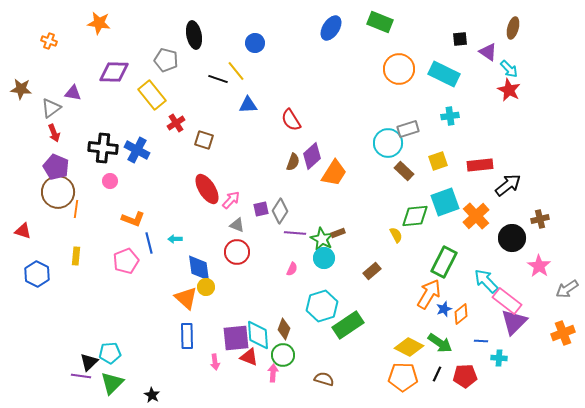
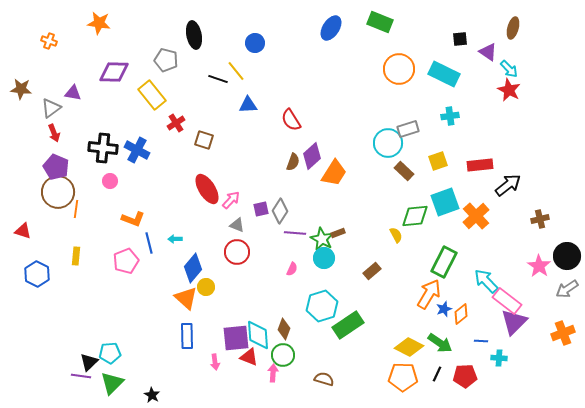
black circle at (512, 238): moved 55 px right, 18 px down
blue diamond at (199, 268): moved 6 px left; rotated 48 degrees clockwise
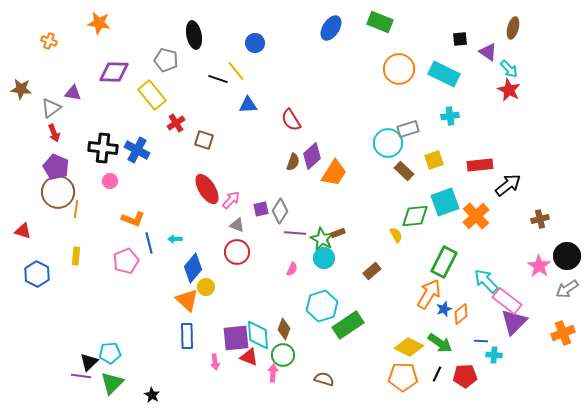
yellow square at (438, 161): moved 4 px left, 1 px up
orange triangle at (186, 298): moved 1 px right, 2 px down
cyan cross at (499, 358): moved 5 px left, 3 px up
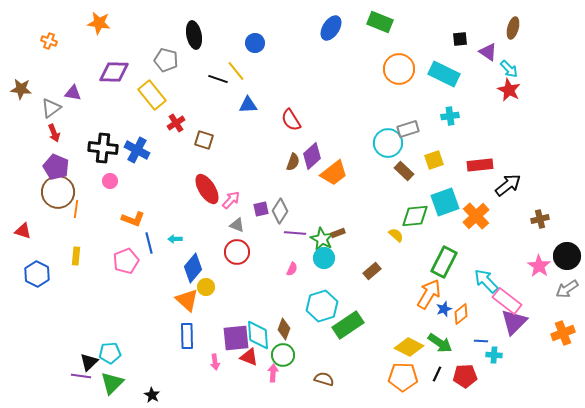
orange trapezoid at (334, 173): rotated 20 degrees clockwise
yellow semicircle at (396, 235): rotated 21 degrees counterclockwise
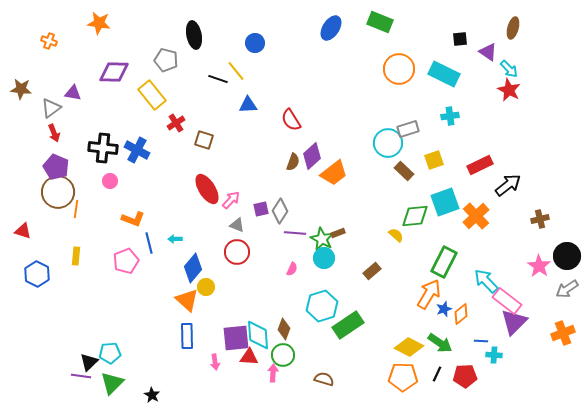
red rectangle at (480, 165): rotated 20 degrees counterclockwise
red triangle at (249, 357): rotated 18 degrees counterclockwise
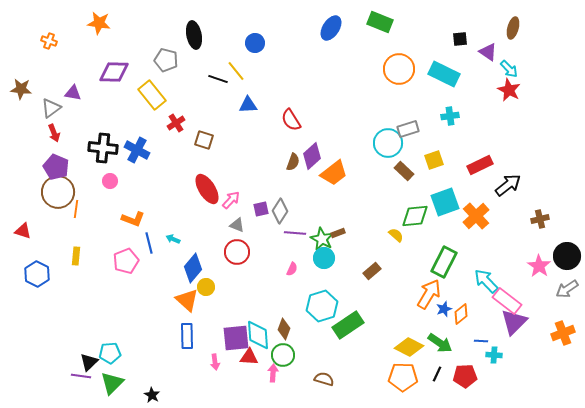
cyan arrow at (175, 239): moved 2 px left; rotated 24 degrees clockwise
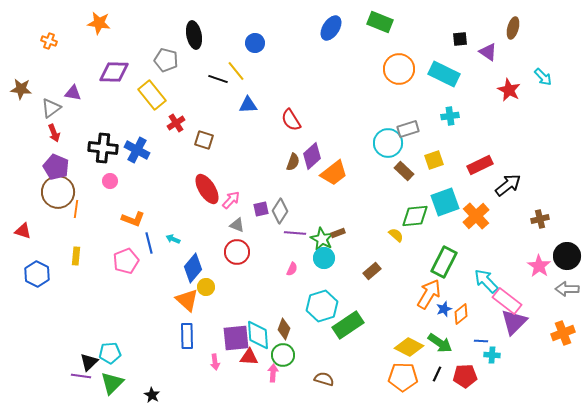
cyan arrow at (509, 69): moved 34 px right, 8 px down
gray arrow at (567, 289): rotated 35 degrees clockwise
cyan cross at (494, 355): moved 2 px left
